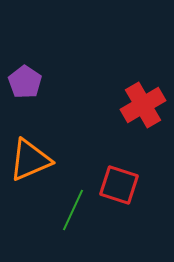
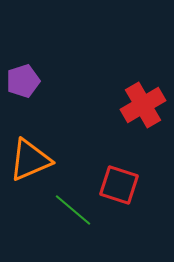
purple pentagon: moved 2 px left, 1 px up; rotated 20 degrees clockwise
green line: rotated 75 degrees counterclockwise
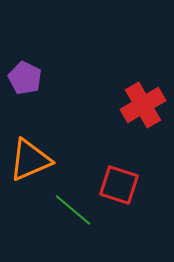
purple pentagon: moved 2 px right, 3 px up; rotated 28 degrees counterclockwise
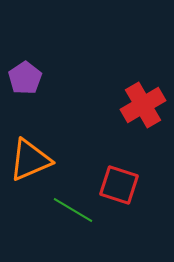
purple pentagon: rotated 12 degrees clockwise
green line: rotated 9 degrees counterclockwise
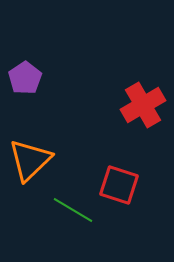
orange triangle: rotated 21 degrees counterclockwise
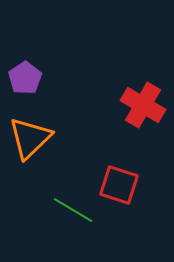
red cross: rotated 30 degrees counterclockwise
orange triangle: moved 22 px up
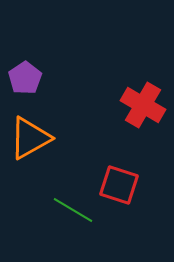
orange triangle: rotated 15 degrees clockwise
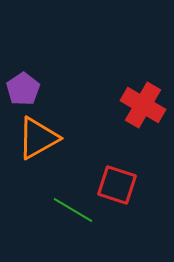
purple pentagon: moved 2 px left, 11 px down
orange triangle: moved 8 px right
red square: moved 2 px left
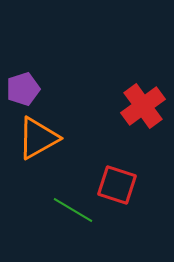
purple pentagon: rotated 16 degrees clockwise
red cross: moved 1 px down; rotated 24 degrees clockwise
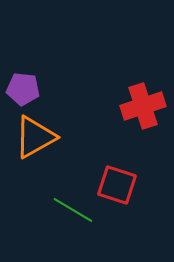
purple pentagon: rotated 24 degrees clockwise
red cross: rotated 18 degrees clockwise
orange triangle: moved 3 px left, 1 px up
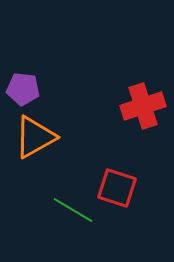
red square: moved 3 px down
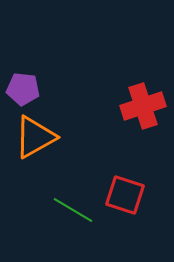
red square: moved 8 px right, 7 px down
